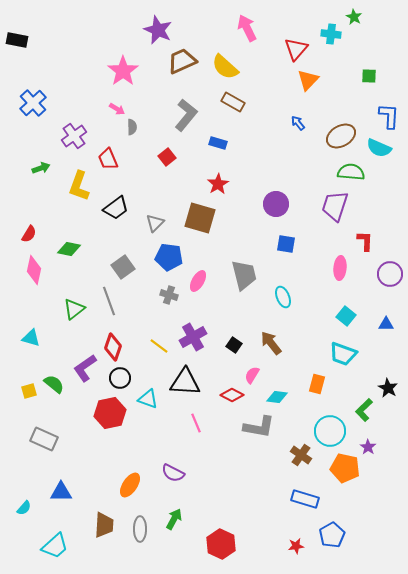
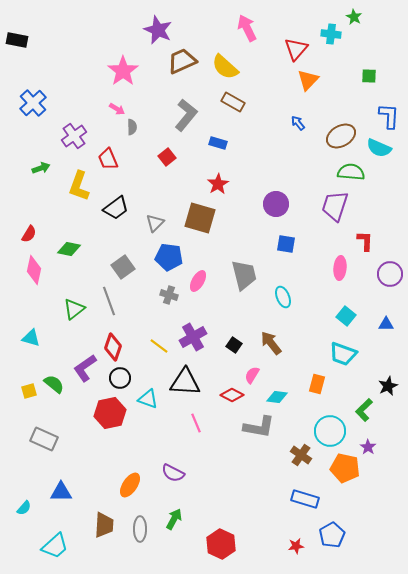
black star at (388, 388): moved 2 px up; rotated 18 degrees clockwise
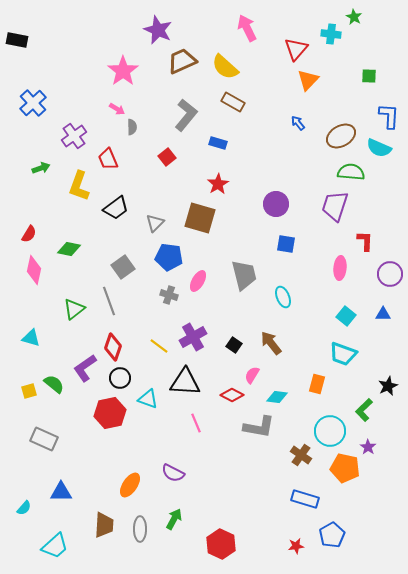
blue triangle at (386, 324): moved 3 px left, 10 px up
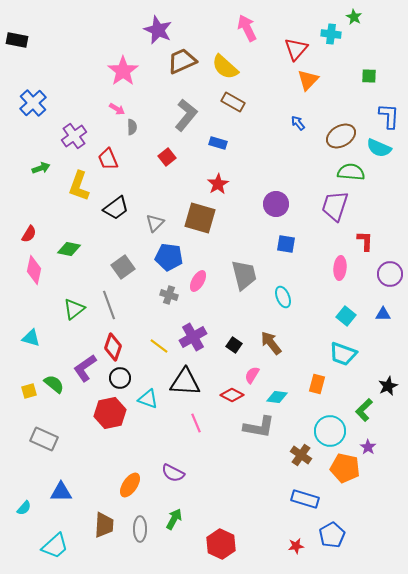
gray line at (109, 301): moved 4 px down
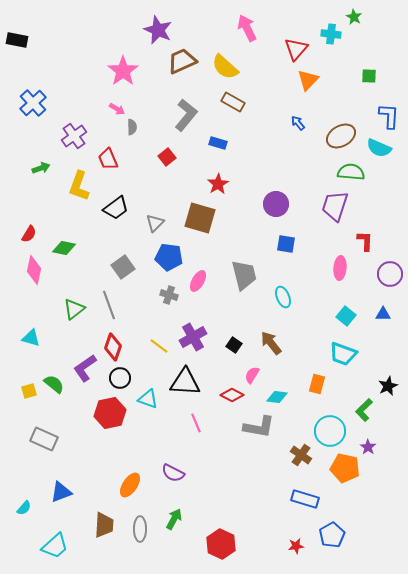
green diamond at (69, 249): moved 5 px left, 1 px up
blue triangle at (61, 492): rotated 20 degrees counterclockwise
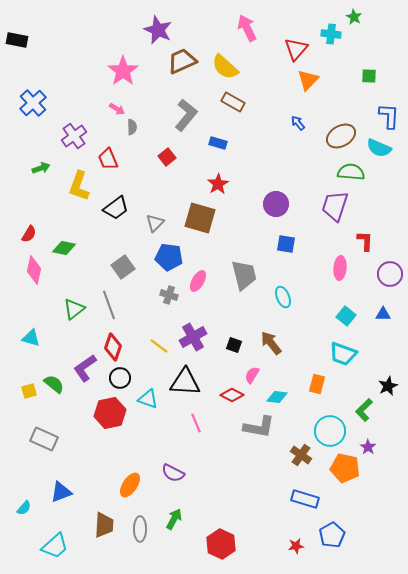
black square at (234, 345): rotated 14 degrees counterclockwise
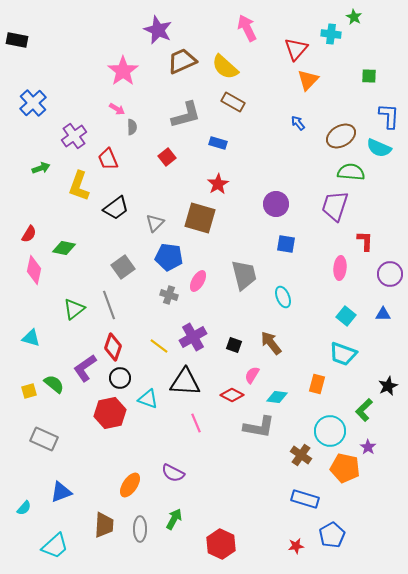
gray L-shape at (186, 115): rotated 36 degrees clockwise
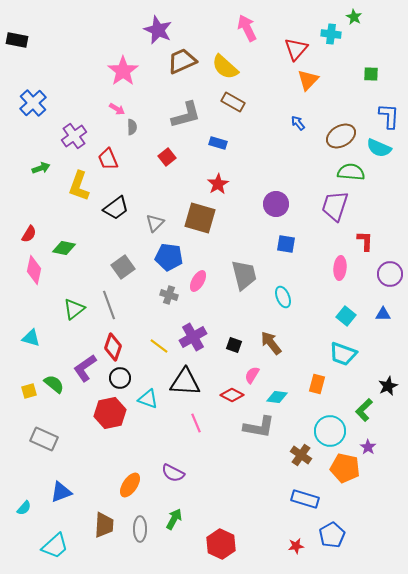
green square at (369, 76): moved 2 px right, 2 px up
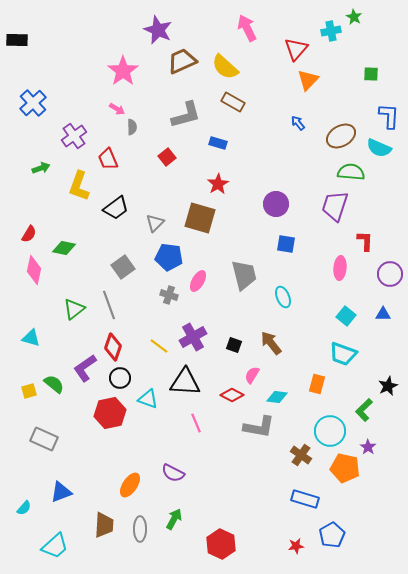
cyan cross at (331, 34): moved 3 px up; rotated 18 degrees counterclockwise
black rectangle at (17, 40): rotated 10 degrees counterclockwise
